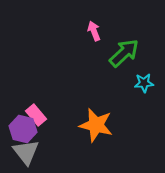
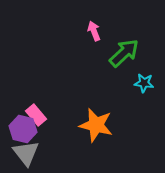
cyan star: rotated 12 degrees clockwise
gray triangle: moved 1 px down
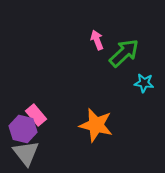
pink arrow: moved 3 px right, 9 px down
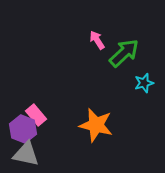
pink arrow: rotated 12 degrees counterclockwise
cyan star: rotated 24 degrees counterclockwise
purple hexagon: rotated 8 degrees clockwise
gray triangle: moved 1 px down; rotated 40 degrees counterclockwise
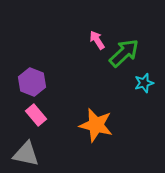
purple hexagon: moved 9 px right, 47 px up
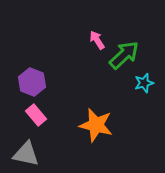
green arrow: moved 2 px down
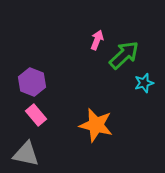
pink arrow: rotated 54 degrees clockwise
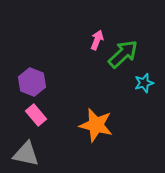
green arrow: moved 1 px left, 1 px up
